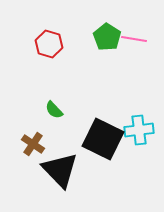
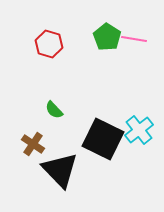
cyan cross: rotated 32 degrees counterclockwise
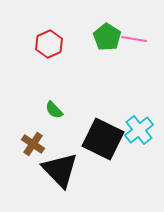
red hexagon: rotated 20 degrees clockwise
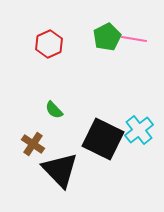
green pentagon: rotated 12 degrees clockwise
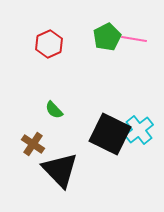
black square: moved 7 px right, 5 px up
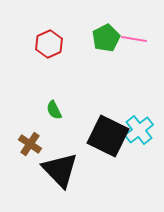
green pentagon: moved 1 px left, 1 px down
green semicircle: rotated 18 degrees clockwise
black square: moved 2 px left, 2 px down
brown cross: moved 3 px left
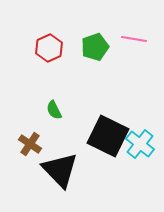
green pentagon: moved 11 px left, 9 px down; rotated 8 degrees clockwise
red hexagon: moved 4 px down
cyan cross: moved 1 px right, 14 px down; rotated 12 degrees counterclockwise
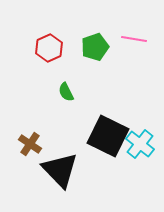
green semicircle: moved 12 px right, 18 px up
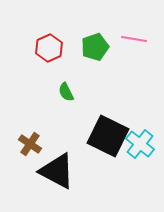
black triangle: moved 3 px left, 1 px down; rotated 18 degrees counterclockwise
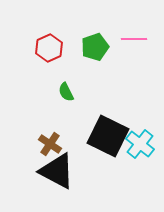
pink line: rotated 10 degrees counterclockwise
brown cross: moved 20 px right
